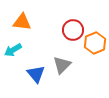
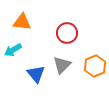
red circle: moved 6 px left, 3 px down
orange hexagon: moved 23 px down
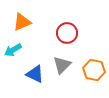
orange triangle: rotated 30 degrees counterclockwise
orange hexagon: moved 1 px left, 4 px down; rotated 25 degrees counterclockwise
blue triangle: moved 1 px left; rotated 24 degrees counterclockwise
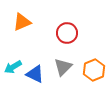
cyan arrow: moved 17 px down
gray triangle: moved 1 px right, 2 px down
orange hexagon: rotated 25 degrees clockwise
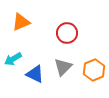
orange triangle: moved 1 px left
cyan arrow: moved 8 px up
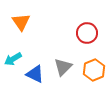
orange triangle: rotated 42 degrees counterclockwise
red circle: moved 20 px right
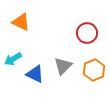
orange triangle: rotated 30 degrees counterclockwise
gray triangle: moved 1 px up
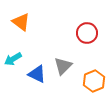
orange triangle: rotated 12 degrees clockwise
orange hexagon: moved 11 px down
blue triangle: moved 2 px right
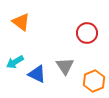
cyan arrow: moved 2 px right, 3 px down
gray triangle: moved 2 px right; rotated 18 degrees counterclockwise
